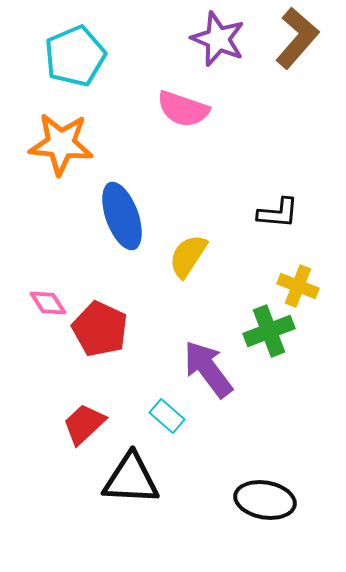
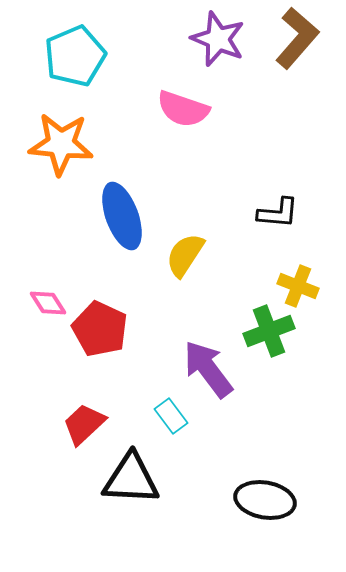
yellow semicircle: moved 3 px left, 1 px up
cyan rectangle: moved 4 px right; rotated 12 degrees clockwise
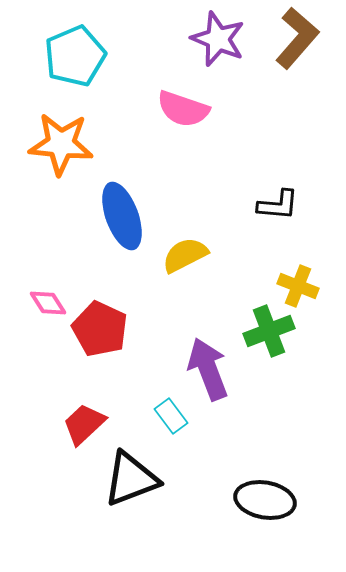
black L-shape: moved 8 px up
yellow semicircle: rotated 30 degrees clockwise
purple arrow: rotated 16 degrees clockwise
black triangle: rotated 24 degrees counterclockwise
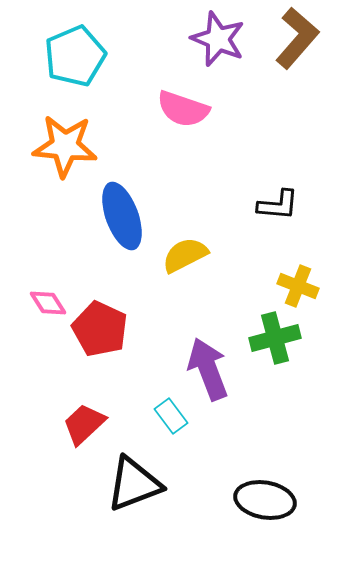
orange star: moved 4 px right, 2 px down
green cross: moved 6 px right, 7 px down; rotated 6 degrees clockwise
black triangle: moved 3 px right, 5 px down
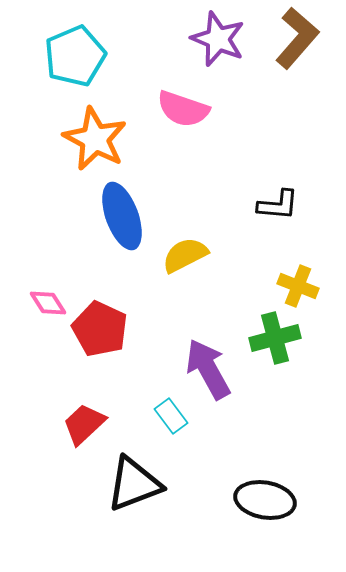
orange star: moved 30 px right, 7 px up; rotated 22 degrees clockwise
purple arrow: rotated 8 degrees counterclockwise
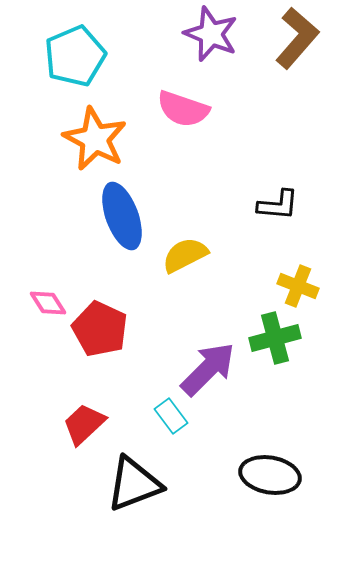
purple star: moved 7 px left, 5 px up
purple arrow: rotated 74 degrees clockwise
black ellipse: moved 5 px right, 25 px up
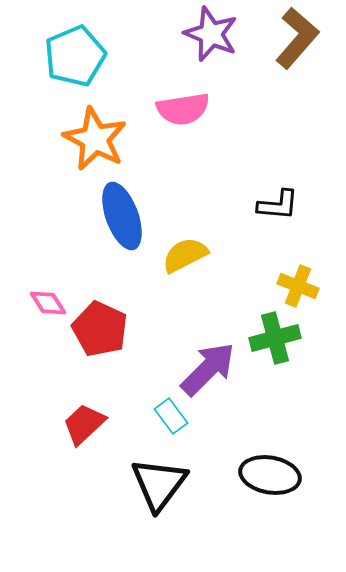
pink semicircle: rotated 28 degrees counterclockwise
black triangle: moved 25 px right; rotated 32 degrees counterclockwise
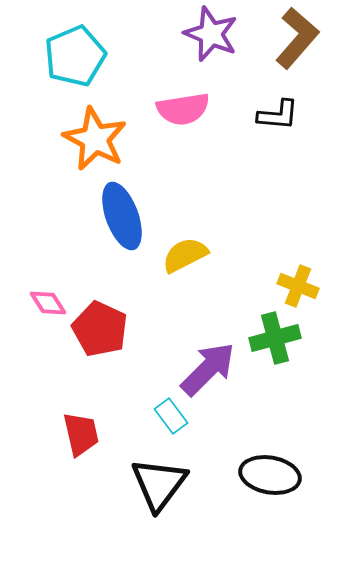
black L-shape: moved 90 px up
red trapezoid: moved 3 px left, 10 px down; rotated 120 degrees clockwise
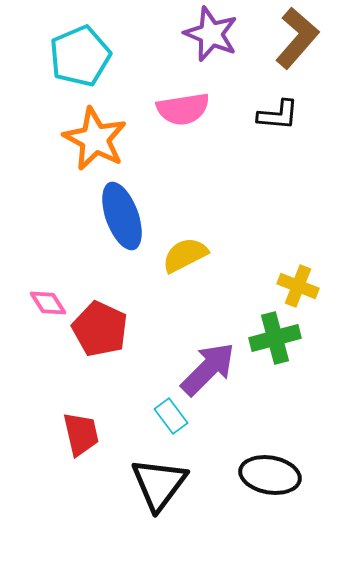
cyan pentagon: moved 5 px right
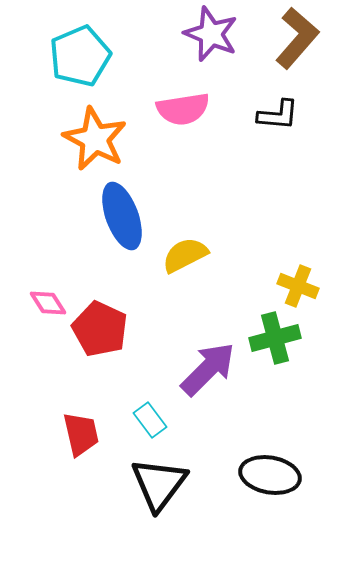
cyan rectangle: moved 21 px left, 4 px down
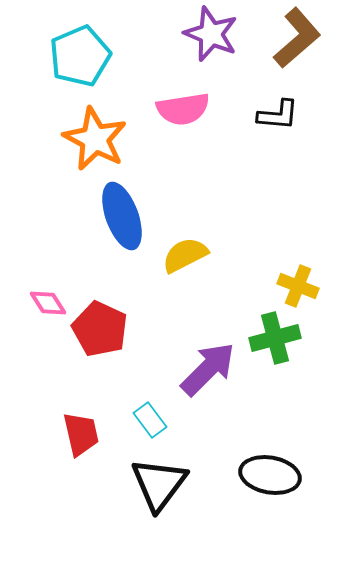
brown L-shape: rotated 8 degrees clockwise
